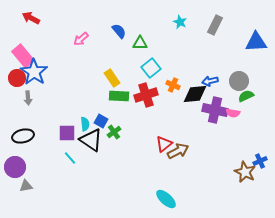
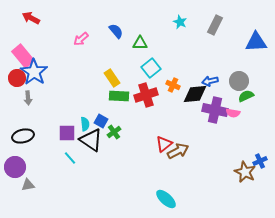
blue semicircle: moved 3 px left
gray triangle: moved 2 px right, 1 px up
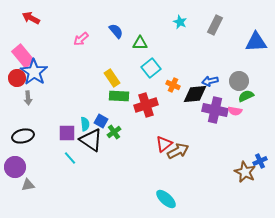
red cross: moved 10 px down
pink semicircle: moved 2 px right, 2 px up
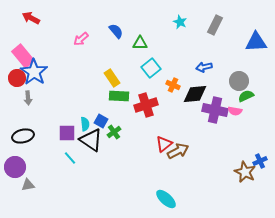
blue arrow: moved 6 px left, 14 px up
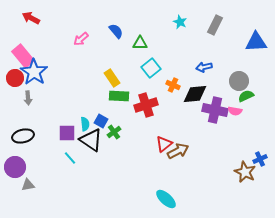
red circle: moved 2 px left
blue cross: moved 2 px up
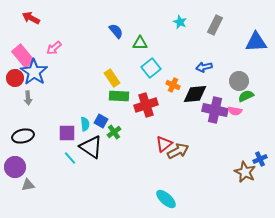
pink arrow: moved 27 px left, 9 px down
black triangle: moved 7 px down
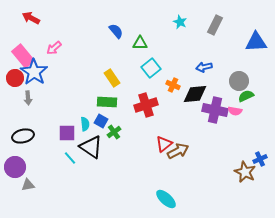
green rectangle: moved 12 px left, 6 px down
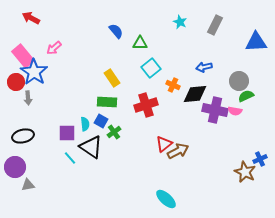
red circle: moved 1 px right, 4 px down
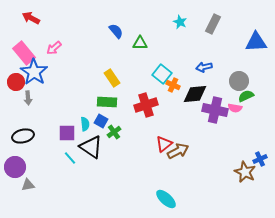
gray rectangle: moved 2 px left, 1 px up
pink rectangle: moved 1 px right, 3 px up
cyan square: moved 11 px right, 6 px down; rotated 12 degrees counterclockwise
pink semicircle: moved 3 px up
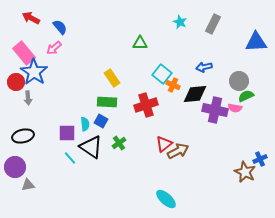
blue semicircle: moved 56 px left, 4 px up
green cross: moved 5 px right, 11 px down
